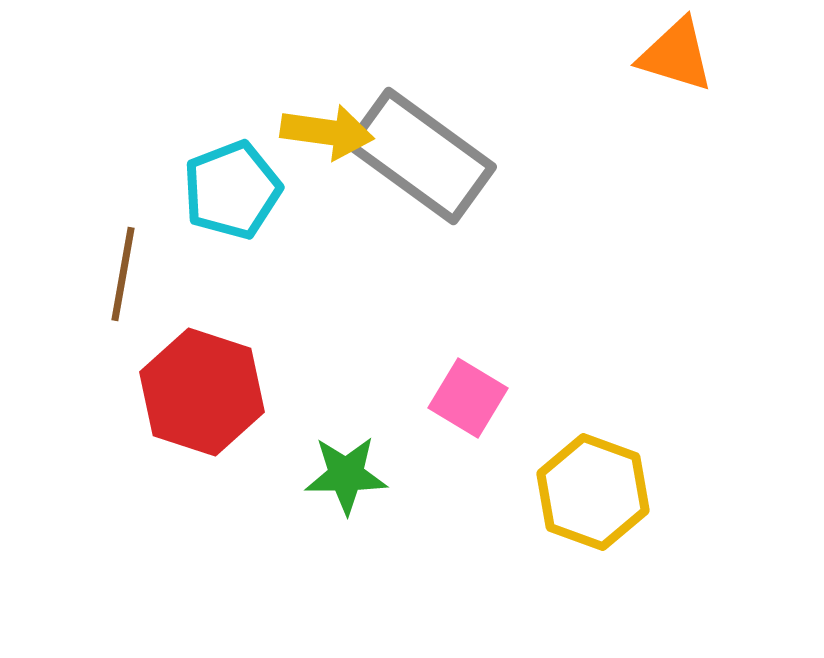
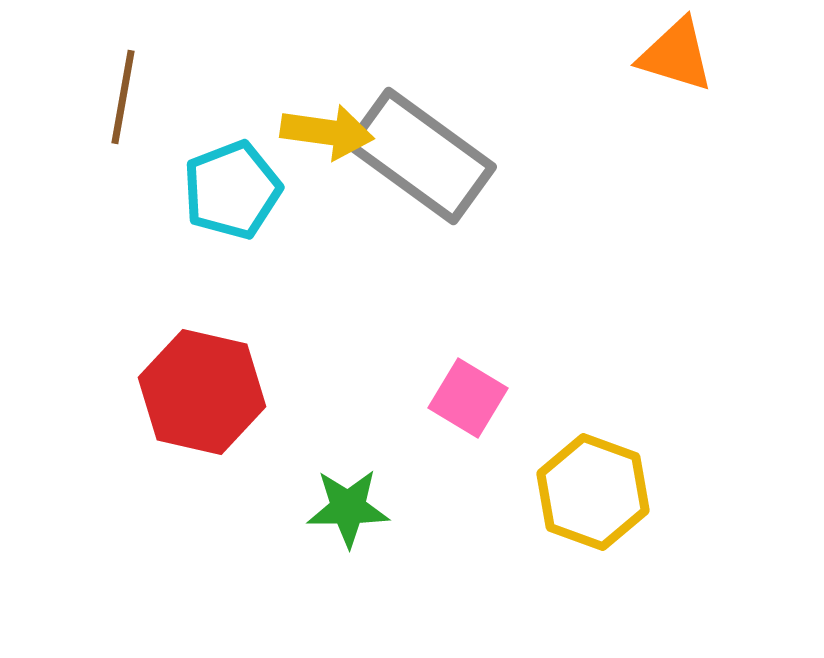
brown line: moved 177 px up
red hexagon: rotated 5 degrees counterclockwise
green star: moved 2 px right, 33 px down
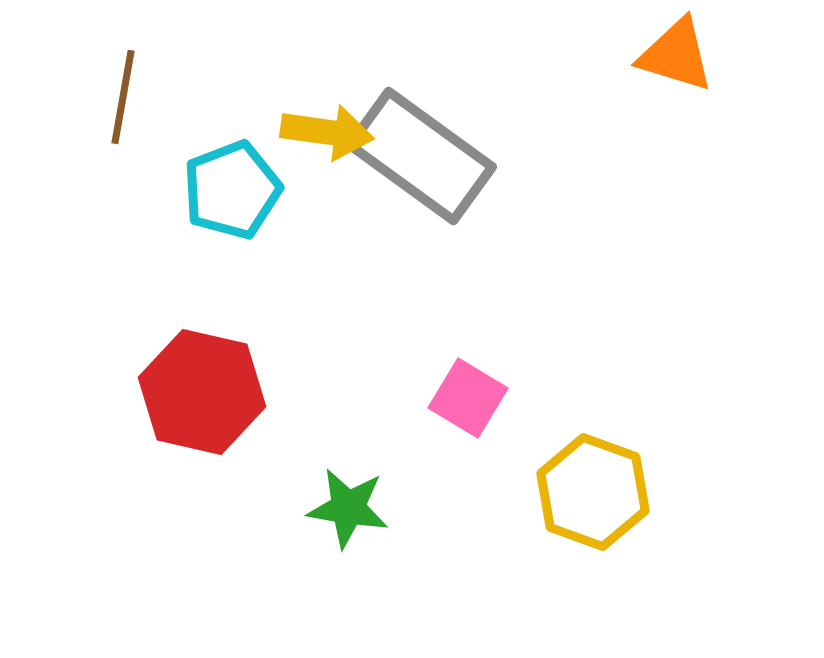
green star: rotated 10 degrees clockwise
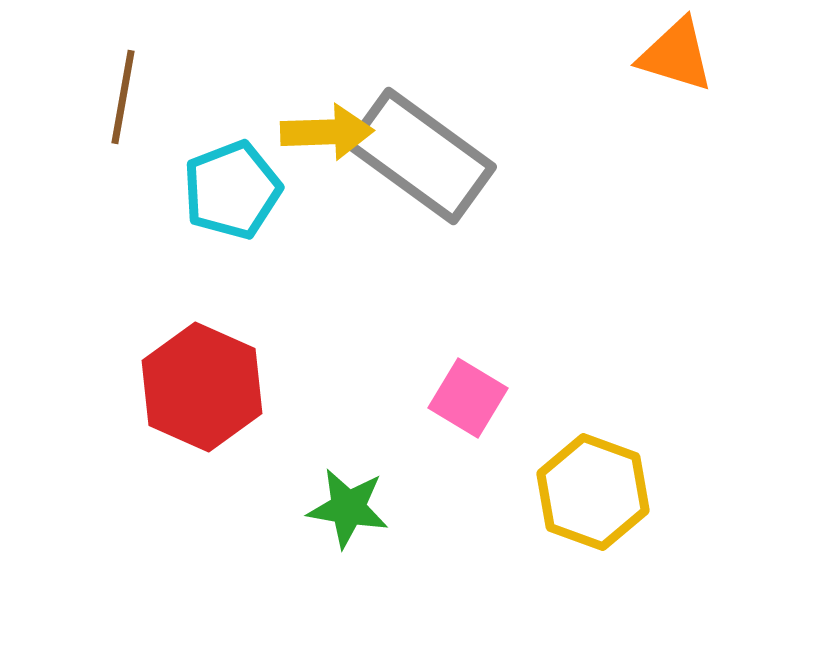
yellow arrow: rotated 10 degrees counterclockwise
red hexagon: moved 5 px up; rotated 11 degrees clockwise
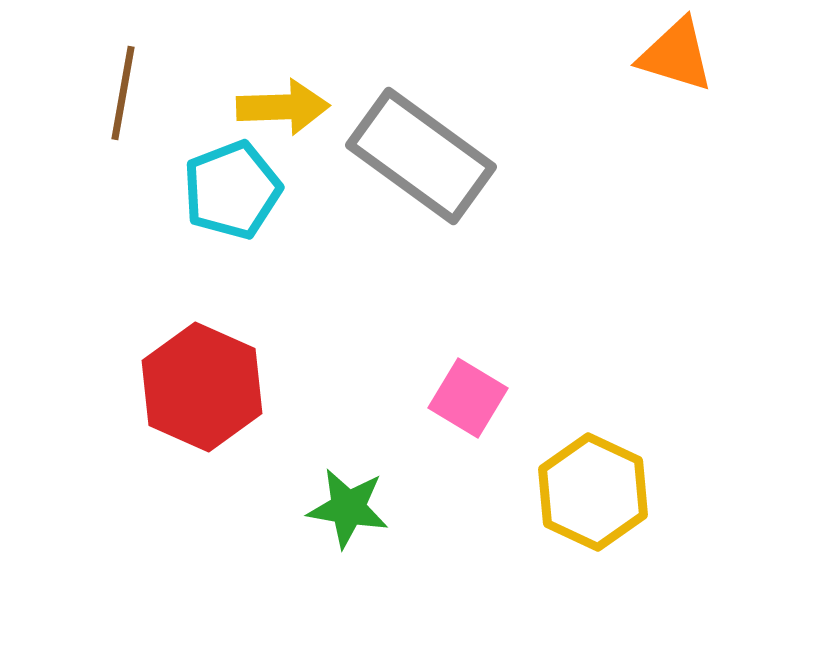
brown line: moved 4 px up
yellow arrow: moved 44 px left, 25 px up
yellow hexagon: rotated 5 degrees clockwise
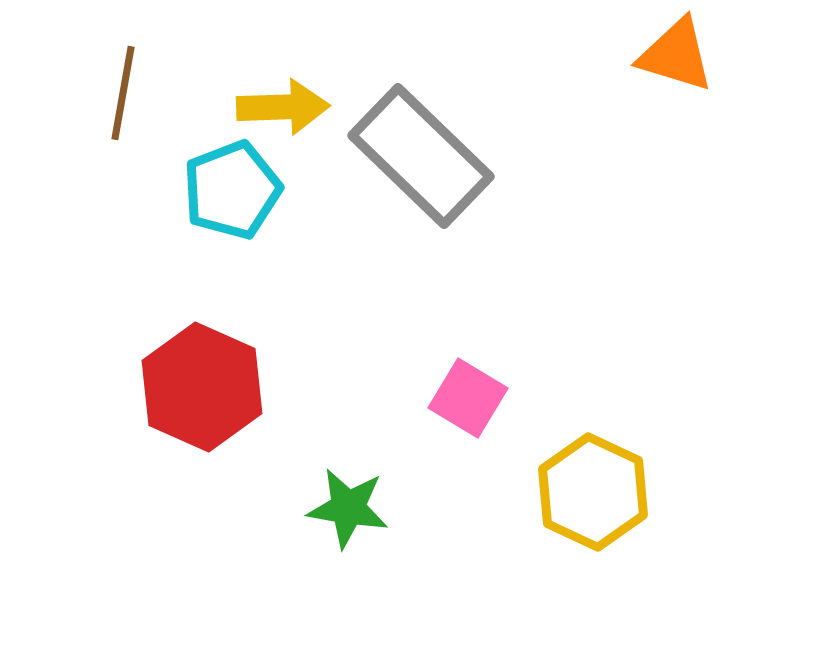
gray rectangle: rotated 8 degrees clockwise
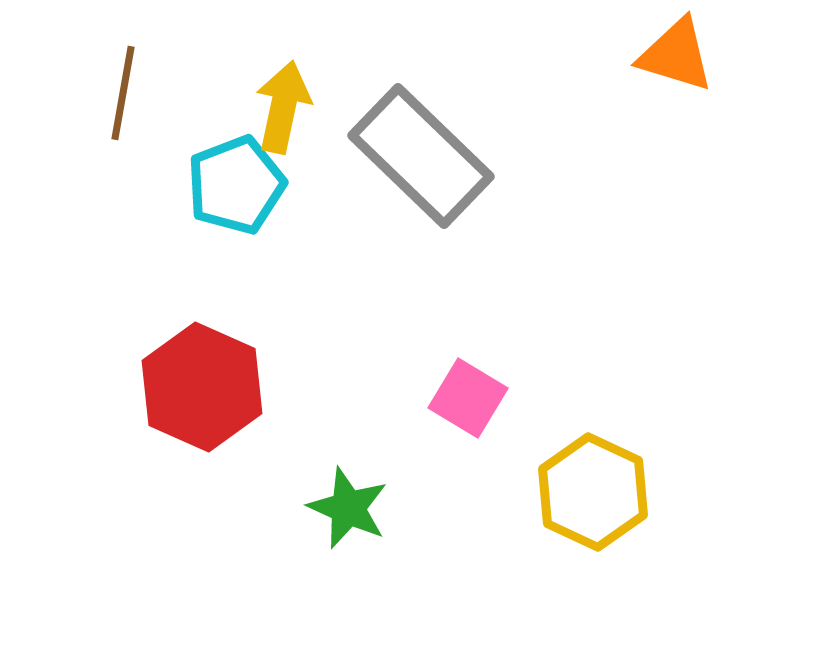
yellow arrow: rotated 76 degrees counterclockwise
cyan pentagon: moved 4 px right, 5 px up
green star: rotated 14 degrees clockwise
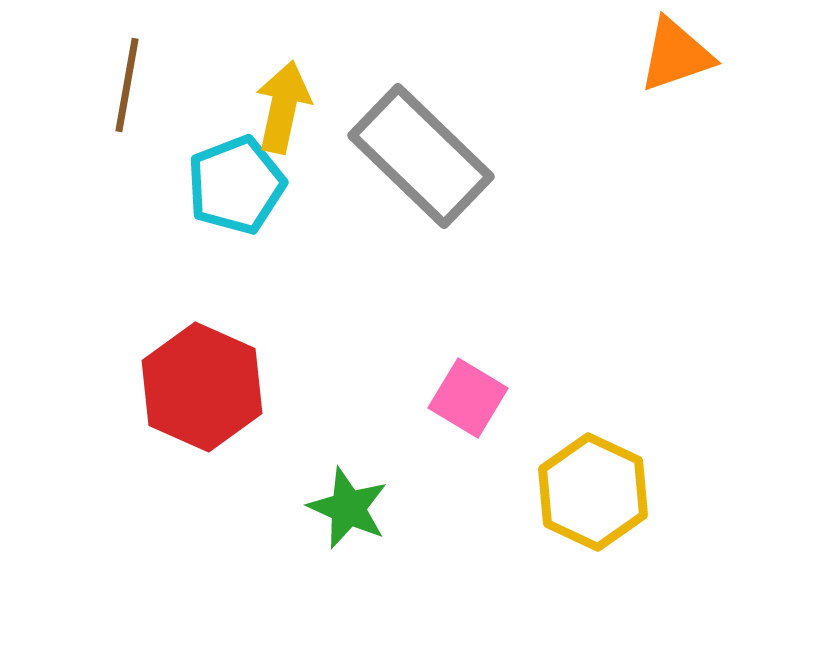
orange triangle: rotated 36 degrees counterclockwise
brown line: moved 4 px right, 8 px up
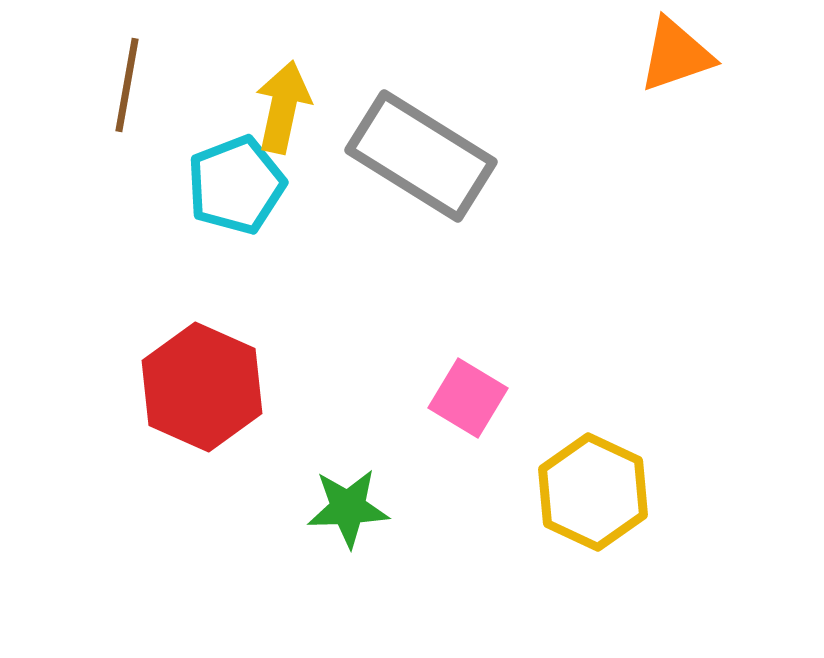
gray rectangle: rotated 12 degrees counterclockwise
green star: rotated 26 degrees counterclockwise
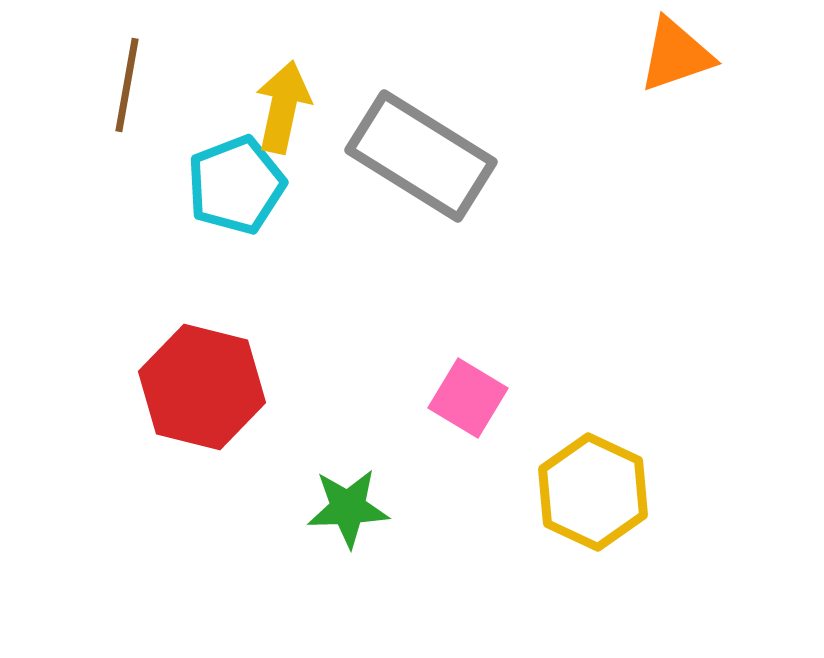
red hexagon: rotated 10 degrees counterclockwise
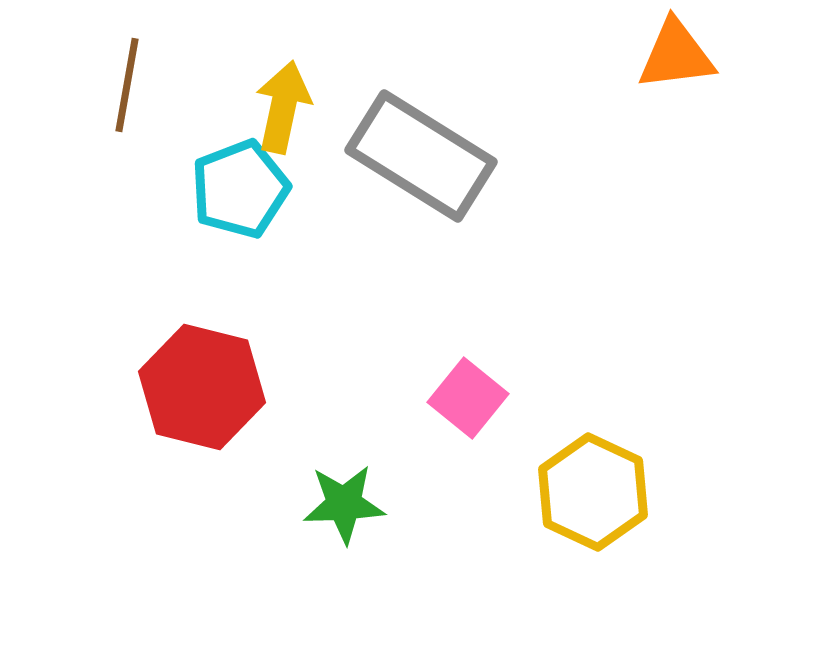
orange triangle: rotated 12 degrees clockwise
cyan pentagon: moved 4 px right, 4 px down
pink square: rotated 8 degrees clockwise
green star: moved 4 px left, 4 px up
